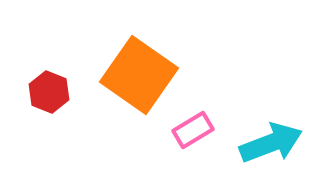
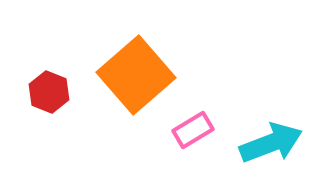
orange square: moved 3 px left; rotated 14 degrees clockwise
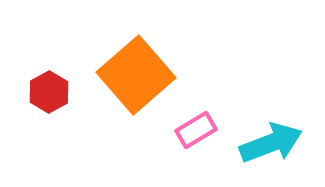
red hexagon: rotated 9 degrees clockwise
pink rectangle: moved 3 px right
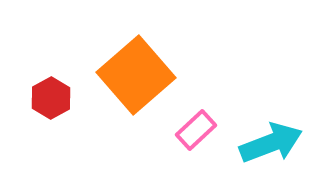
red hexagon: moved 2 px right, 6 px down
pink rectangle: rotated 12 degrees counterclockwise
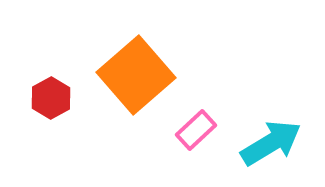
cyan arrow: rotated 10 degrees counterclockwise
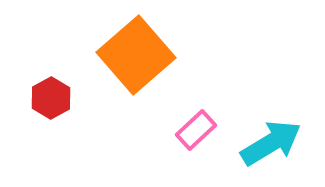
orange square: moved 20 px up
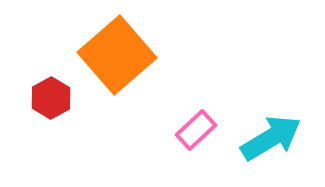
orange square: moved 19 px left
cyan arrow: moved 5 px up
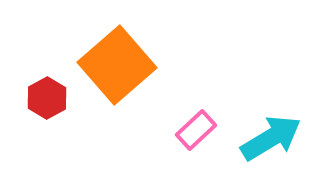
orange square: moved 10 px down
red hexagon: moved 4 px left
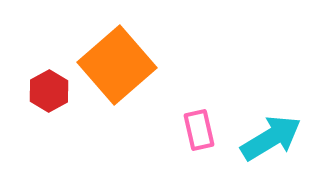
red hexagon: moved 2 px right, 7 px up
pink rectangle: moved 3 px right; rotated 60 degrees counterclockwise
